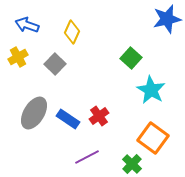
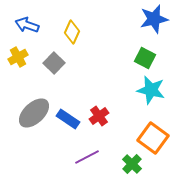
blue star: moved 13 px left
green square: moved 14 px right; rotated 15 degrees counterclockwise
gray square: moved 1 px left, 1 px up
cyan star: rotated 16 degrees counterclockwise
gray ellipse: rotated 16 degrees clockwise
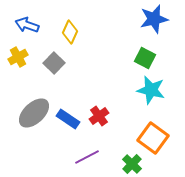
yellow diamond: moved 2 px left
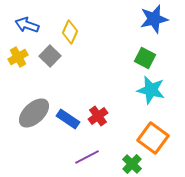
gray square: moved 4 px left, 7 px up
red cross: moved 1 px left
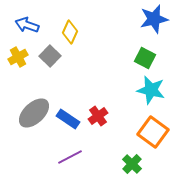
orange square: moved 6 px up
purple line: moved 17 px left
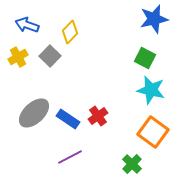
yellow diamond: rotated 20 degrees clockwise
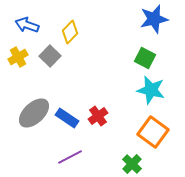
blue rectangle: moved 1 px left, 1 px up
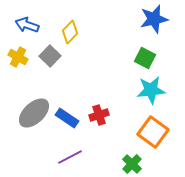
yellow cross: rotated 30 degrees counterclockwise
cyan star: rotated 20 degrees counterclockwise
red cross: moved 1 px right, 1 px up; rotated 18 degrees clockwise
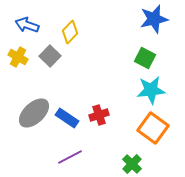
orange square: moved 4 px up
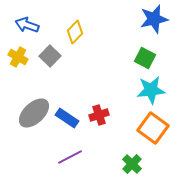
yellow diamond: moved 5 px right
